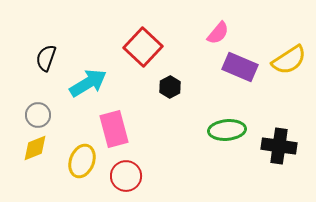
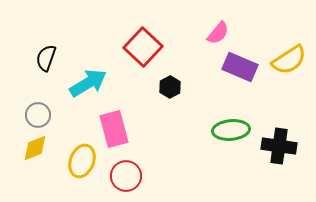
green ellipse: moved 4 px right
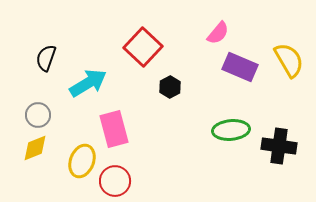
yellow semicircle: rotated 87 degrees counterclockwise
red circle: moved 11 px left, 5 px down
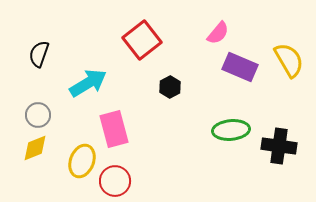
red square: moved 1 px left, 7 px up; rotated 9 degrees clockwise
black semicircle: moved 7 px left, 4 px up
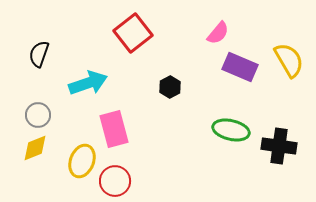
red square: moved 9 px left, 7 px up
cyan arrow: rotated 12 degrees clockwise
green ellipse: rotated 18 degrees clockwise
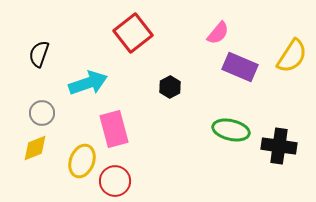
yellow semicircle: moved 3 px right, 4 px up; rotated 63 degrees clockwise
gray circle: moved 4 px right, 2 px up
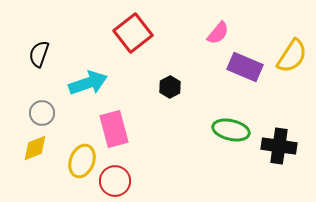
purple rectangle: moved 5 px right
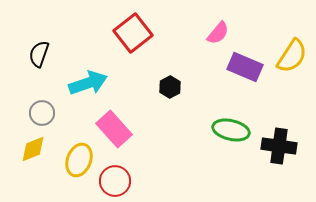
pink rectangle: rotated 27 degrees counterclockwise
yellow diamond: moved 2 px left, 1 px down
yellow ellipse: moved 3 px left, 1 px up
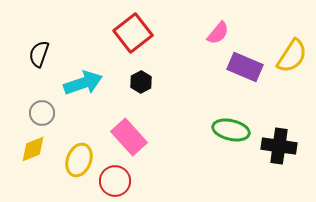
cyan arrow: moved 5 px left
black hexagon: moved 29 px left, 5 px up
pink rectangle: moved 15 px right, 8 px down
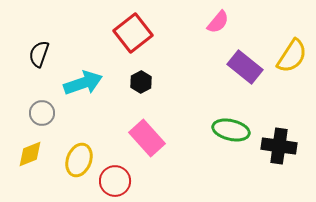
pink semicircle: moved 11 px up
purple rectangle: rotated 16 degrees clockwise
pink rectangle: moved 18 px right, 1 px down
yellow diamond: moved 3 px left, 5 px down
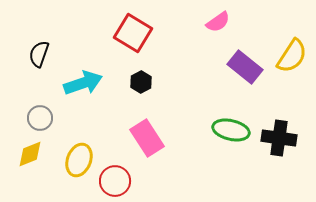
pink semicircle: rotated 15 degrees clockwise
red square: rotated 21 degrees counterclockwise
gray circle: moved 2 px left, 5 px down
pink rectangle: rotated 9 degrees clockwise
black cross: moved 8 px up
